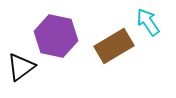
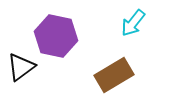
cyan arrow: moved 15 px left, 1 px down; rotated 108 degrees counterclockwise
brown rectangle: moved 29 px down
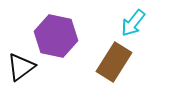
brown rectangle: moved 13 px up; rotated 27 degrees counterclockwise
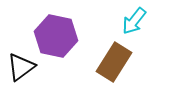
cyan arrow: moved 1 px right, 2 px up
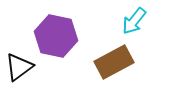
brown rectangle: rotated 30 degrees clockwise
black triangle: moved 2 px left
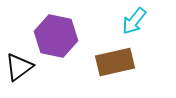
brown rectangle: moved 1 px right; rotated 15 degrees clockwise
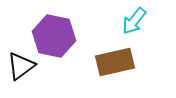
purple hexagon: moved 2 px left
black triangle: moved 2 px right, 1 px up
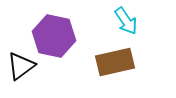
cyan arrow: moved 8 px left; rotated 72 degrees counterclockwise
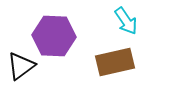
purple hexagon: rotated 9 degrees counterclockwise
